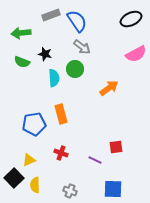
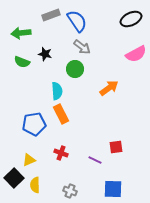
cyan semicircle: moved 3 px right, 13 px down
orange rectangle: rotated 12 degrees counterclockwise
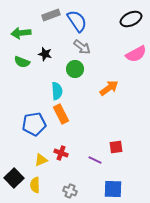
yellow triangle: moved 12 px right
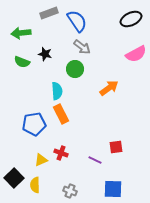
gray rectangle: moved 2 px left, 2 px up
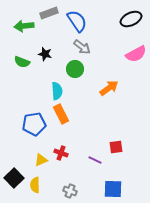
green arrow: moved 3 px right, 7 px up
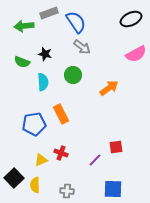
blue semicircle: moved 1 px left, 1 px down
green circle: moved 2 px left, 6 px down
cyan semicircle: moved 14 px left, 9 px up
purple line: rotated 72 degrees counterclockwise
gray cross: moved 3 px left; rotated 16 degrees counterclockwise
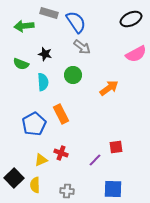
gray rectangle: rotated 36 degrees clockwise
green semicircle: moved 1 px left, 2 px down
blue pentagon: rotated 20 degrees counterclockwise
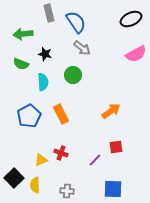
gray rectangle: rotated 60 degrees clockwise
green arrow: moved 1 px left, 8 px down
gray arrow: moved 1 px down
orange arrow: moved 2 px right, 23 px down
blue pentagon: moved 5 px left, 8 px up
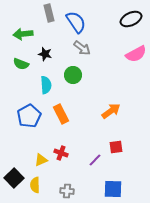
cyan semicircle: moved 3 px right, 3 px down
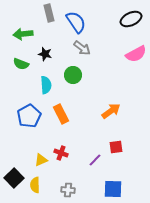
gray cross: moved 1 px right, 1 px up
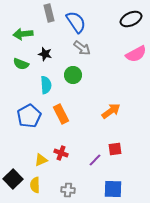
red square: moved 1 px left, 2 px down
black square: moved 1 px left, 1 px down
